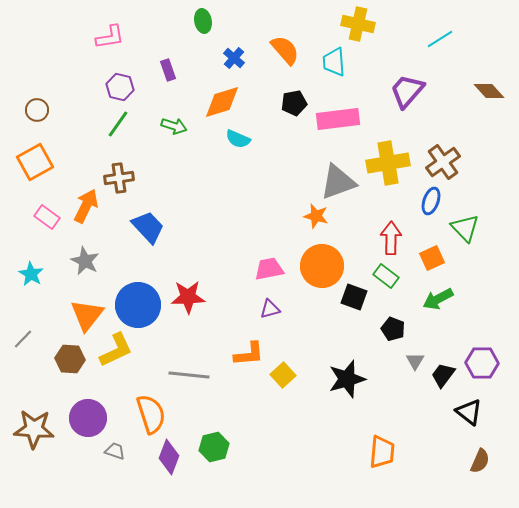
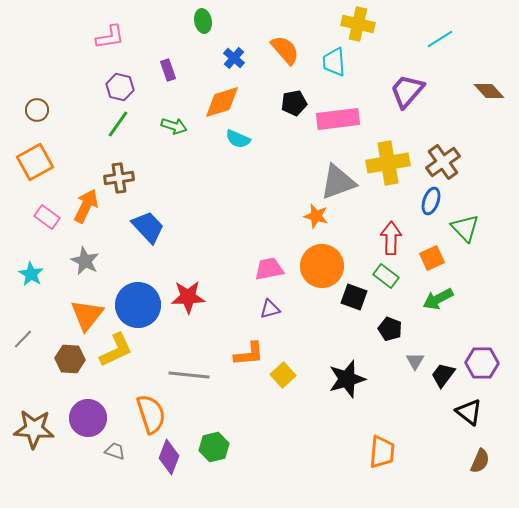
black pentagon at (393, 329): moved 3 px left
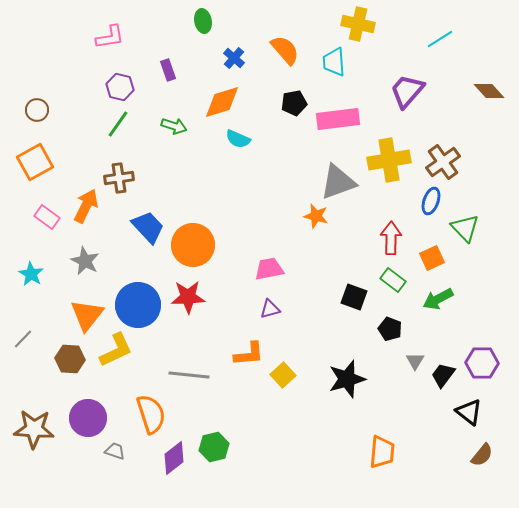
yellow cross at (388, 163): moved 1 px right, 3 px up
orange circle at (322, 266): moved 129 px left, 21 px up
green rectangle at (386, 276): moved 7 px right, 4 px down
purple diamond at (169, 457): moved 5 px right, 1 px down; rotated 32 degrees clockwise
brown semicircle at (480, 461): moved 2 px right, 6 px up; rotated 15 degrees clockwise
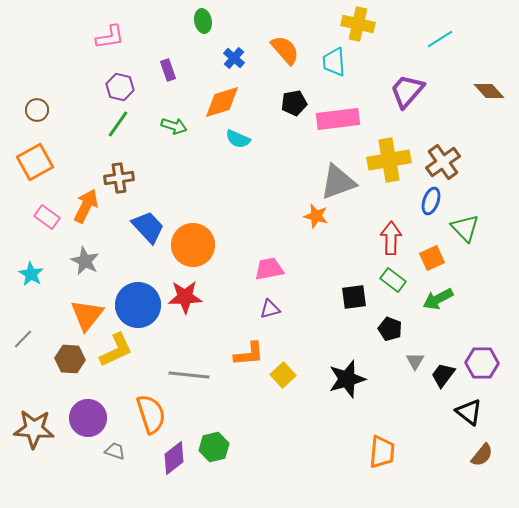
red star at (188, 297): moved 3 px left
black square at (354, 297): rotated 28 degrees counterclockwise
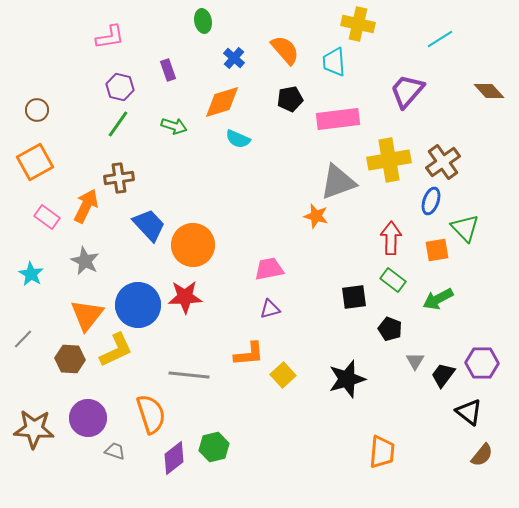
black pentagon at (294, 103): moved 4 px left, 4 px up
blue trapezoid at (148, 227): moved 1 px right, 2 px up
orange square at (432, 258): moved 5 px right, 8 px up; rotated 15 degrees clockwise
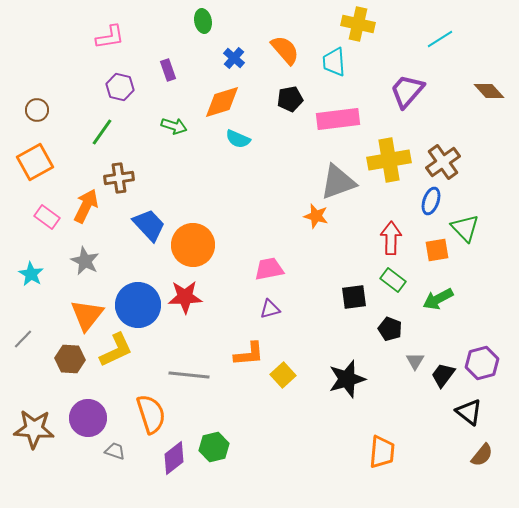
green line at (118, 124): moved 16 px left, 8 px down
purple hexagon at (482, 363): rotated 16 degrees counterclockwise
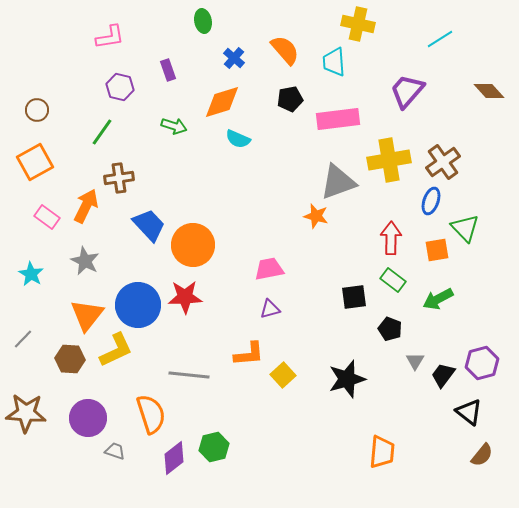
brown star at (34, 429): moved 8 px left, 16 px up
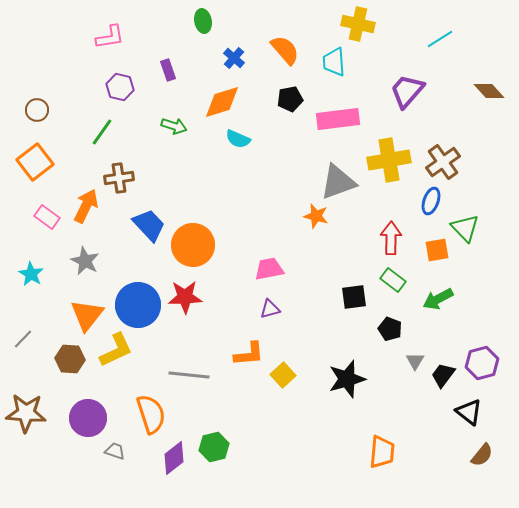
orange square at (35, 162): rotated 9 degrees counterclockwise
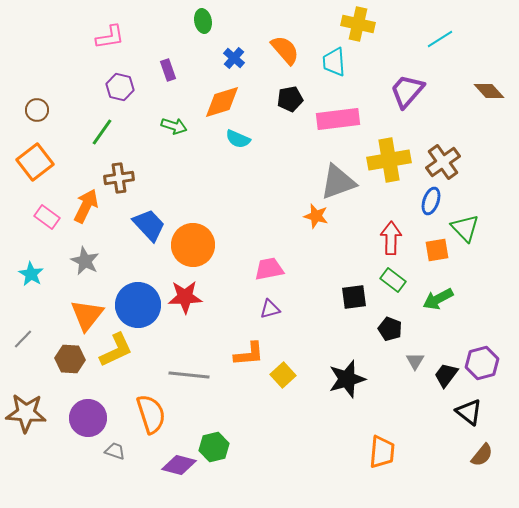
black trapezoid at (443, 375): moved 3 px right
purple diamond at (174, 458): moved 5 px right, 7 px down; rotated 52 degrees clockwise
